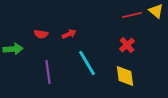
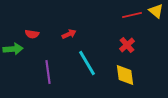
red semicircle: moved 9 px left
yellow diamond: moved 1 px up
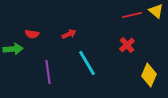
yellow diamond: moved 24 px right; rotated 30 degrees clockwise
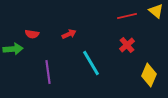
red line: moved 5 px left, 1 px down
cyan line: moved 4 px right
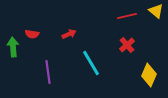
green arrow: moved 2 px up; rotated 90 degrees counterclockwise
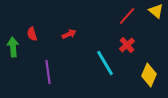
red line: rotated 36 degrees counterclockwise
red semicircle: rotated 64 degrees clockwise
cyan line: moved 14 px right
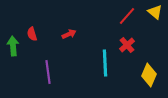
yellow triangle: moved 1 px left, 1 px down
green arrow: moved 1 px up
cyan line: rotated 28 degrees clockwise
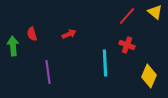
red cross: rotated 28 degrees counterclockwise
yellow diamond: moved 1 px down
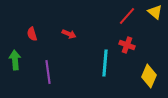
red arrow: rotated 48 degrees clockwise
green arrow: moved 2 px right, 14 px down
cyan line: rotated 8 degrees clockwise
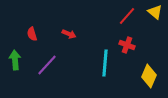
purple line: moved 1 px left, 7 px up; rotated 50 degrees clockwise
